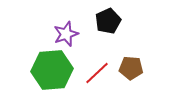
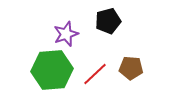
black pentagon: rotated 10 degrees clockwise
red line: moved 2 px left, 1 px down
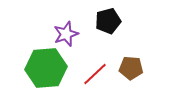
green hexagon: moved 6 px left, 2 px up
